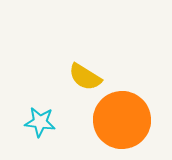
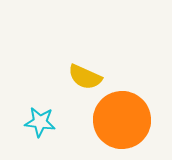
yellow semicircle: rotated 8 degrees counterclockwise
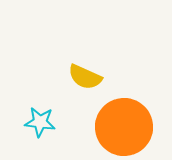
orange circle: moved 2 px right, 7 px down
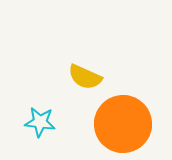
orange circle: moved 1 px left, 3 px up
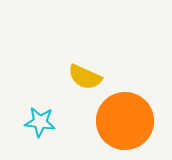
orange circle: moved 2 px right, 3 px up
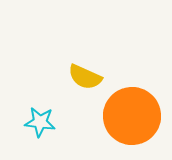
orange circle: moved 7 px right, 5 px up
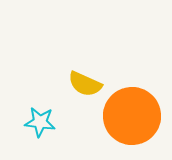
yellow semicircle: moved 7 px down
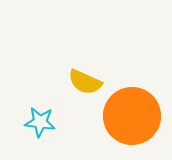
yellow semicircle: moved 2 px up
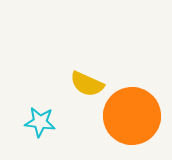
yellow semicircle: moved 2 px right, 2 px down
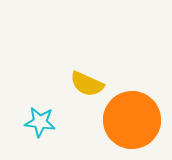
orange circle: moved 4 px down
